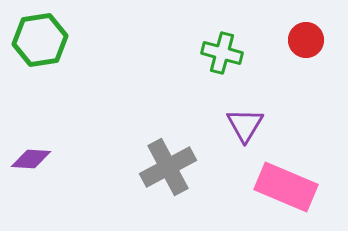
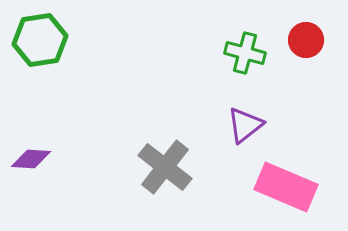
green cross: moved 23 px right
purple triangle: rotated 21 degrees clockwise
gray cross: moved 3 px left; rotated 24 degrees counterclockwise
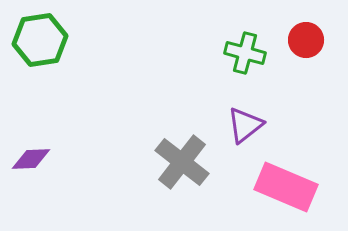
purple diamond: rotated 6 degrees counterclockwise
gray cross: moved 17 px right, 5 px up
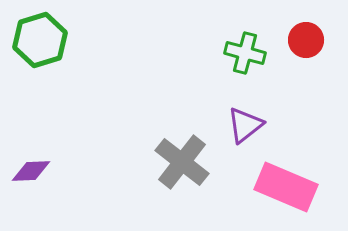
green hexagon: rotated 8 degrees counterclockwise
purple diamond: moved 12 px down
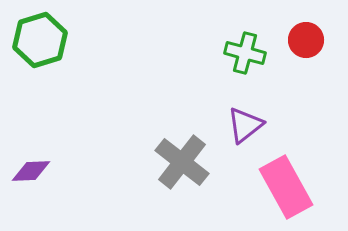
pink rectangle: rotated 38 degrees clockwise
